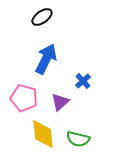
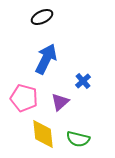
black ellipse: rotated 10 degrees clockwise
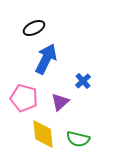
black ellipse: moved 8 px left, 11 px down
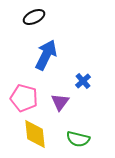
black ellipse: moved 11 px up
blue arrow: moved 4 px up
purple triangle: rotated 12 degrees counterclockwise
yellow diamond: moved 8 px left
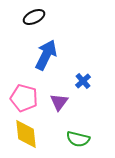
purple triangle: moved 1 px left
yellow diamond: moved 9 px left
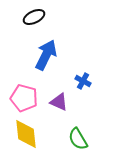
blue cross: rotated 21 degrees counterclockwise
purple triangle: rotated 42 degrees counterclockwise
green semicircle: rotated 45 degrees clockwise
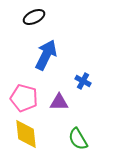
purple triangle: rotated 24 degrees counterclockwise
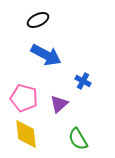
black ellipse: moved 4 px right, 3 px down
blue arrow: rotated 92 degrees clockwise
purple triangle: moved 2 px down; rotated 42 degrees counterclockwise
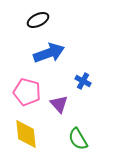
blue arrow: moved 3 px right, 2 px up; rotated 48 degrees counterclockwise
pink pentagon: moved 3 px right, 6 px up
purple triangle: rotated 30 degrees counterclockwise
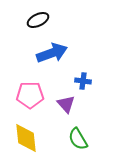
blue arrow: moved 3 px right
blue cross: rotated 21 degrees counterclockwise
pink pentagon: moved 3 px right, 3 px down; rotated 16 degrees counterclockwise
purple triangle: moved 7 px right
yellow diamond: moved 4 px down
